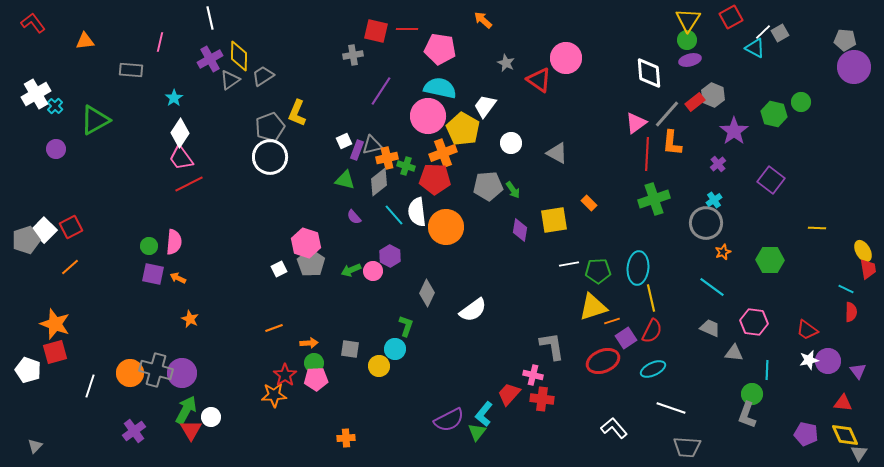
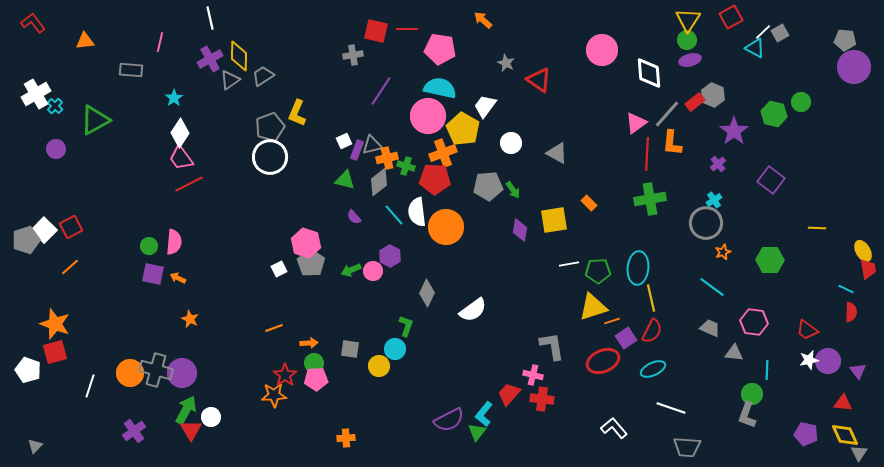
pink circle at (566, 58): moved 36 px right, 8 px up
green cross at (654, 199): moved 4 px left; rotated 8 degrees clockwise
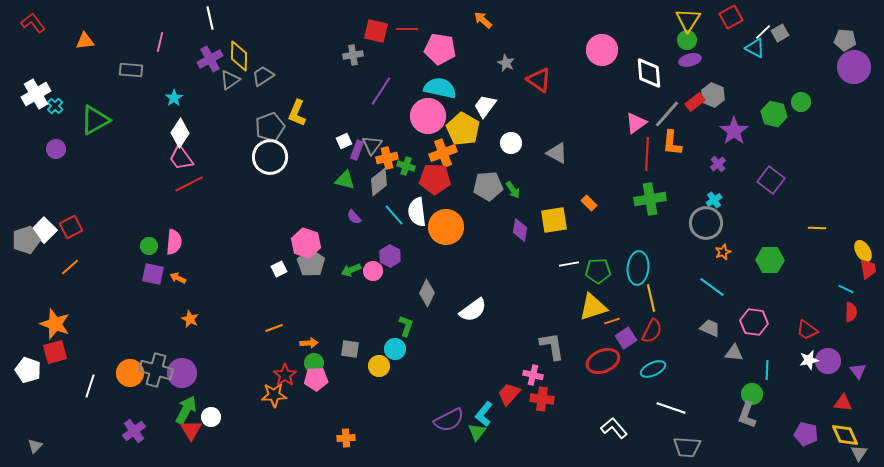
gray triangle at (372, 145): rotated 40 degrees counterclockwise
